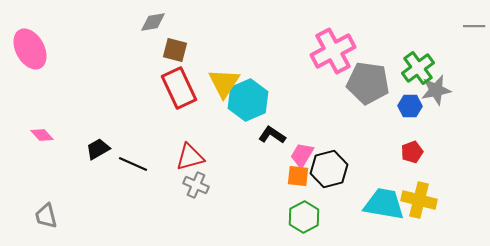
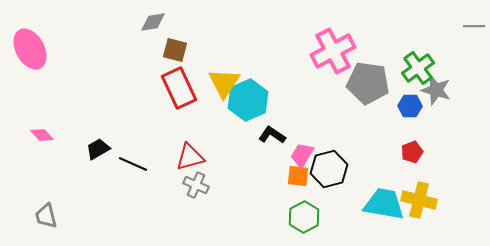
gray star: rotated 28 degrees clockwise
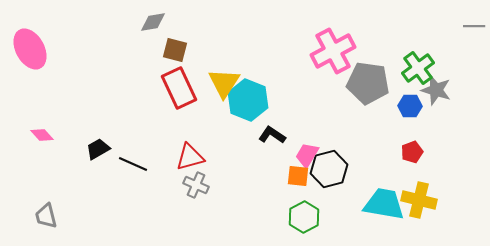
cyan hexagon: rotated 15 degrees counterclockwise
pink trapezoid: moved 5 px right
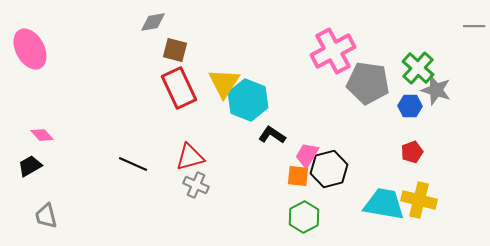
green cross: rotated 12 degrees counterclockwise
black trapezoid: moved 68 px left, 17 px down
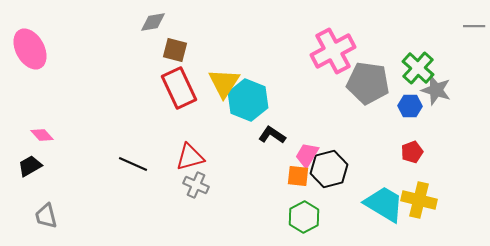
cyan trapezoid: rotated 21 degrees clockwise
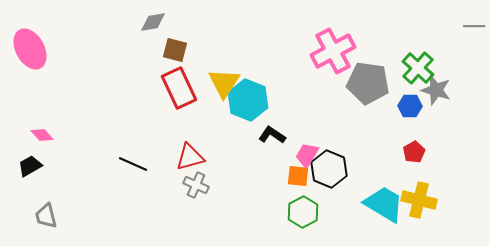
red pentagon: moved 2 px right; rotated 10 degrees counterclockwise
black hexagon: rotated 24 degrees counterclockwise
green hexagon: moved 1 px left, 5 px up
